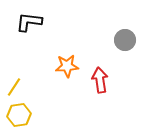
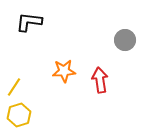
orange star: moved 3 px left, 5 px down
yellow hexagon: rotated 10 degrees counterclockwise
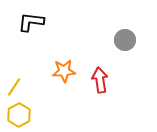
black L-shape: moved 2 px right
yellow hexagon: rotated 10 degrees counterclockwise
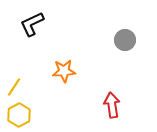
black L-shape: moved 1 px right, 2 px down; rotated 32 degrees counterclockwise
red arrow: moved 12 px right, 25 px down
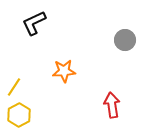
black L-shape: moved 2 px right, 1 px up
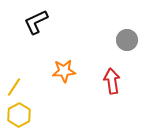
black L-shape: moved 2 px right, 1 px up
gray circle: moved 2 px right
red arrow: moved 24 px up
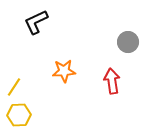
gray circle: moved 1 px right, 2 px down
yellow hexagon: rotated 25 degrees clockwise
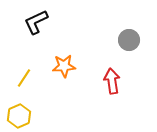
gray circle: moved 1 px right, 2 px up
orange star: moved 5 px up
yellow line: moved 10 px right, 9 px up
yellow hexagon: moved 1 px down; rotated 20 degrees counterclockwise
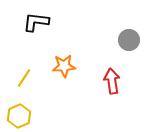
black L-shape: rotated 32 degrees clockwise
